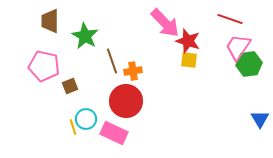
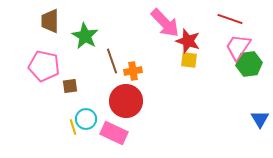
brown square: rotated 14 degrees clockwise
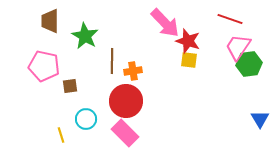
brown line: rotated 20 degrees clockwise
yellow line: moved 12 px left, 8 px down
pink rectangle: moved 11 px right; rotated 20 degrees clockwise
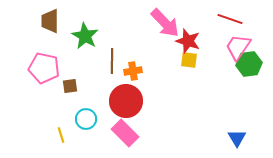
pink pentagon: moved 2 px down
blue triangle: moved 23 px left, 19 px down
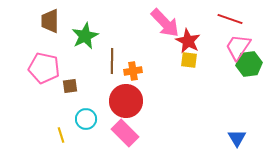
green star: rotated 16 degrees clockwise
red star: rotated 10 degrees clockwise
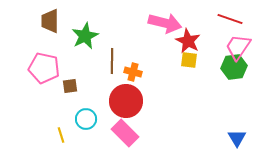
pink arrow: rotated 32 degrees counterclockwise
green hexagon: moved 15 px left, 3 px down
orange cross: moved 1 px down; rotated 24 degrees clockwise
